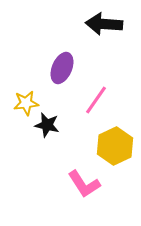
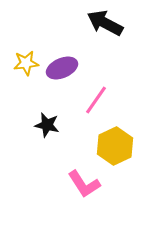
black arrow: moved 1 px right, 1 px up; rotated 24 degrees clockwise
purple ellipse: rotated 44 degrees clockwise
yellow star: moved 40 px up
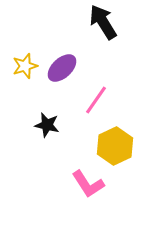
black arrow: moved 2 px left, 1 px up; rotated 30 degrees clockwise
yellow star: moved 1 px left, 3 px down; rotated 10 degrees counterclockwise
purple ellipse: rotated 20 degrees counterclockwise
pink L-shape: moved 4 px right
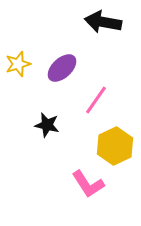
black arrow: rotated 48 degrees counterclockwise
yellow star: moved 7 px left, 2 px up
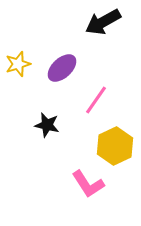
black arrow: rotated 39 degrees counterclockwise
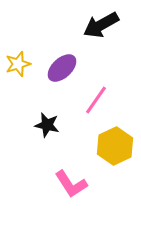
black arrow: moved 2 px left, 3 px down
pink L-shape: moved 17 px left
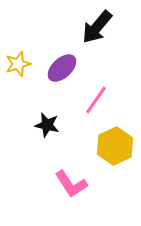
black arrow: moved 4 px left, 2 px down; rotated 21 degrees counterclockwise
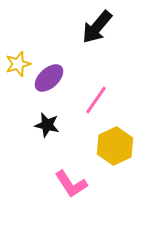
purple ellipse: moved 13 px left, 10 px down
